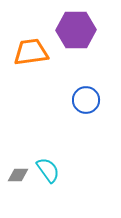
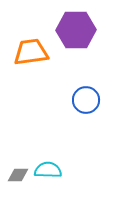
cyan semicircle: rotated 52 degrees counterclockwise
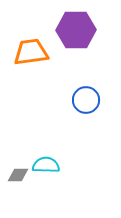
cyan semicircle: moved 2 px left, 5 px up
